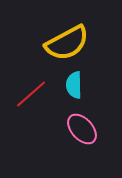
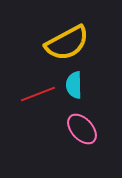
red line: moved 7 px right; rotated 20 degrees clockwise
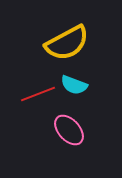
cyan semicircle: rotated 68 degrees counterclockwise
pink ellipse: moved 13 px left, 1 px down
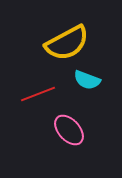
cyan semicircle: moved 13 px right, 5 px up
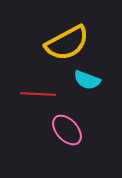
red line: rotated 24 degrees clockwise
pink ellipse: moved 2 px left
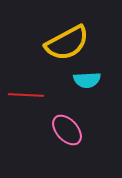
cyan semicircle: rotated 24 degrees counterclockwise
red line: moved 12 px left, 1 px down
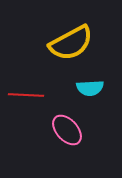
yellow semicircle: moved 4 px right
cyan semicircle: moved 3 px right, 8 px down
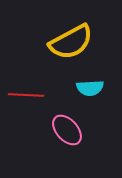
yellow semicircle: moved 1 px up
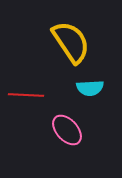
yellow semicircle: rotated 96 degrees counterclockwise
